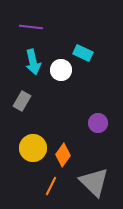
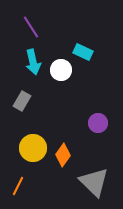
purple line: rotated 50 degrees clockwise
cyan rectangle: moved 1 px up
orange line: moved 33 px left
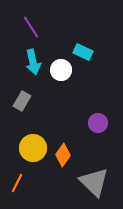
orange line: moved 1 px left, 3 px up
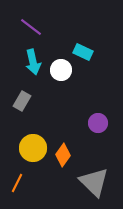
purple line: rotated 20 degrees counterclockwise
